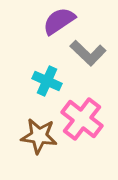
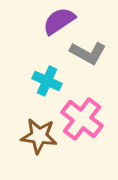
gray L-shape: rotated 15 degrees counterclockwise
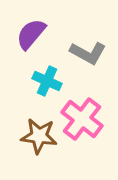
purple semicircle: moved 28 px left, 13 px down; rotated 16 degrees counterclockwise
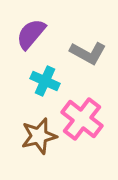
cyan cross: moved 2 px left
brown star: rotated 21 degrees counterclockwise
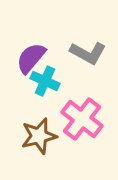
purple semicircle: moved 24 px down
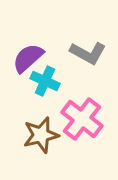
purple semicircle: moved 3 px left; rotated 8 degrees clockwise
brown star: moved 2 px right, 1 px up
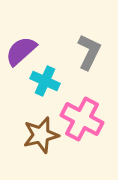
gray L-shape: moved 1 px right, 1 px up; rotated 93 degrees counterclockwise
purple semicircle: moved 7 px left, 7 px up
pink cross: rotated 9 degrees counterclockwise
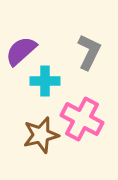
cyan cross: rotated 24 degrees counterclockwise
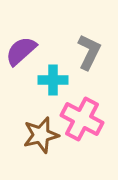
cyan cross: moved 8 px right, 1 px up
